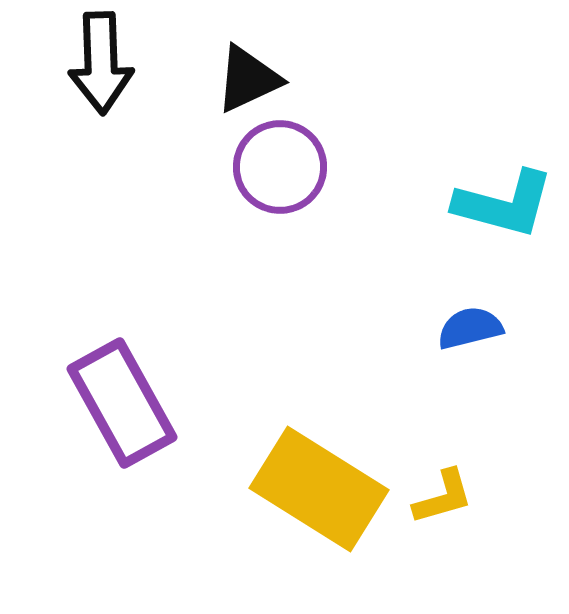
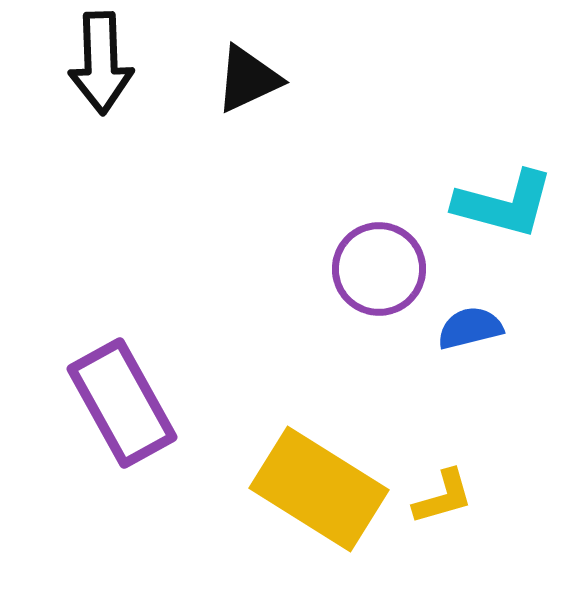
purple circle: moved 99 px right, 102 px down
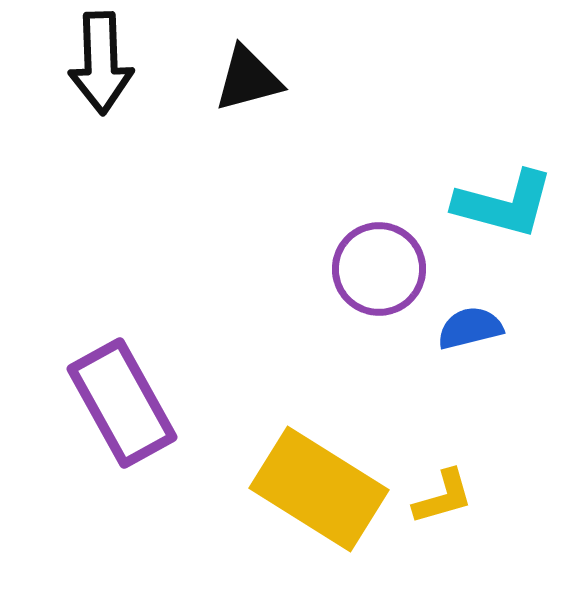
black triangle: rotated 10 degrees clockwise
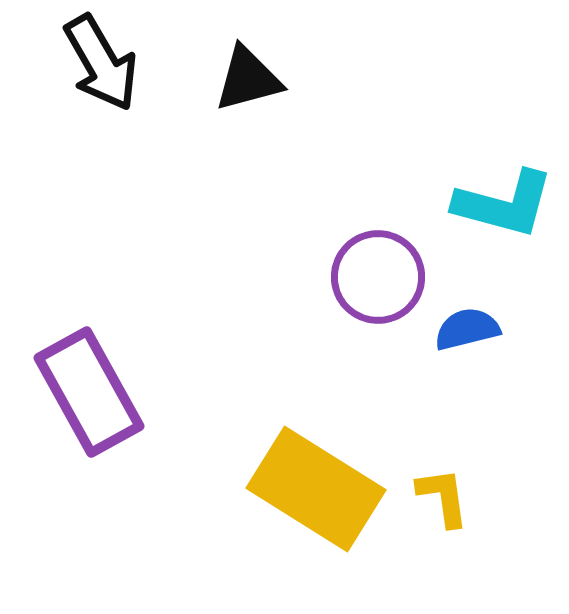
black arrow: rotated 28 degrees counterclockwise
purple circle: moved 1 px left, 8 px down
blue semicircle: moved 3 px left, 1 px down
purple rectangle: moved 33 px left, 11 px up
yellow rectangle: moved 3 px left
yellow L-shape: rotated 82 degrees counterclockwise
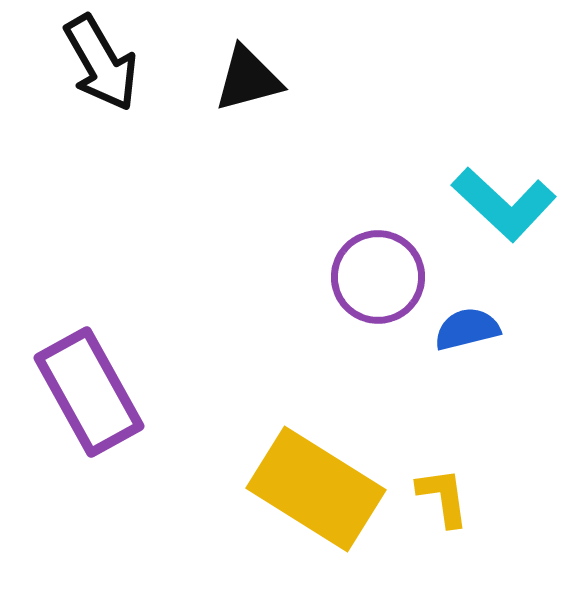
cyan L-shape: rotated 28 degrees clockwise
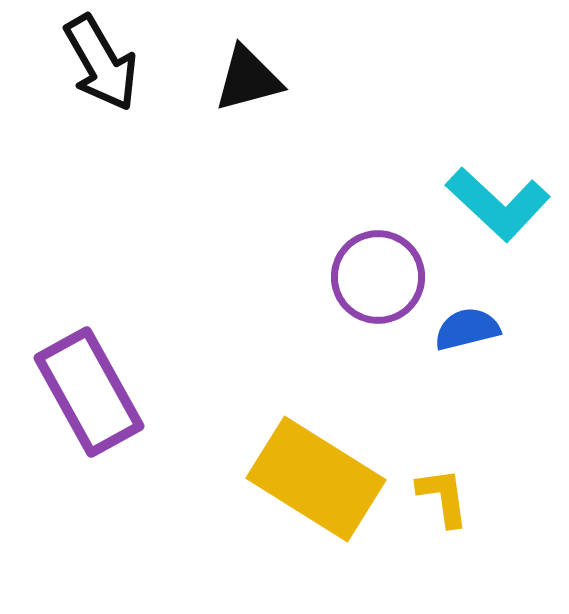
cyan L-shape: moved 6 px left
yellow rectangle: moved 10 px up
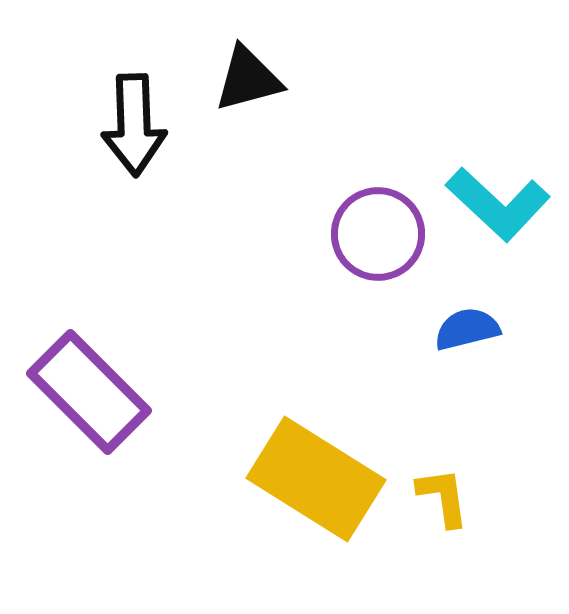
black arrow: moved 33 px right, 62 px down; rotated 28 degrees clockwise
purple circle: moved 43 px up
purple rectangle: rotated 16 degrees counterclockwise
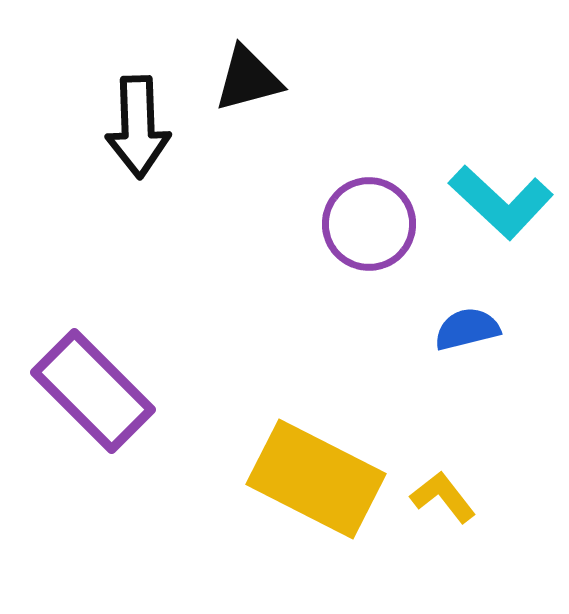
black arrow: moved 4 px right, 2 px down
cyan L-shape: moved 3 px right, 2 px up
purple circle: moved 9 px left, 10 px up
purple rectangle: moved 4 px right, 1 px up
yellow rectangle: rotated 5 degrees counterclockwise
yellow L-shape: rotated 30 degrees counterclockwise
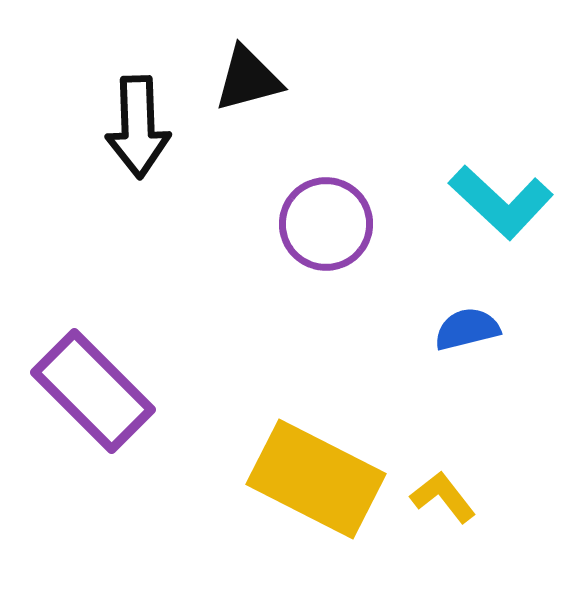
purple circle: moved 43 px left
